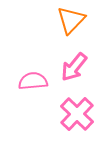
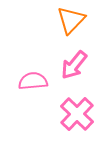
pink arrow: moved 2 px up
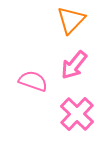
pink semicircle: rotated 24 degrees clockwise
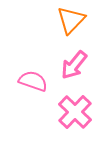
pink cross: moved 2 px left, 2 px up
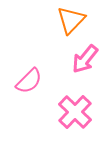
pink arrow: moved 11 px right, 6 px up
pink semicircle: moved 4 px left; rotated 116 degrees clockwise
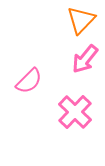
orange triangle: moved 10 px right
